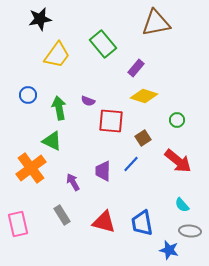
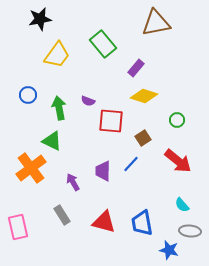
pink rectangle: moved 3 px down
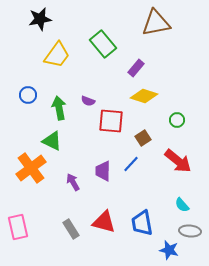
gray rectangle: moved 9 px right, 14 px down
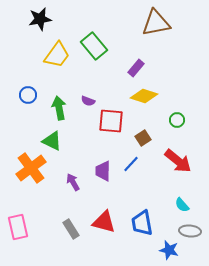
green rectangle: moved 9 px left, 2 px down
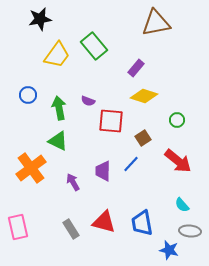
green triangle: moved 6 px right
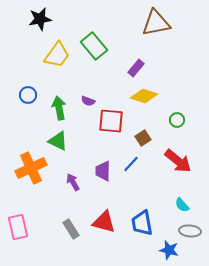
orange cross: rotated 12 degrees clockwise
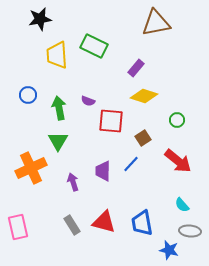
green rectangle: rotated 24 degrees counterclockwise
yellow trapezoid: rotated 140 degrees clockwise
green triangle: rotated 35 degrees clockwise
purple arrow: rotated 12 degrees clockwise
gray rectangle: moved 1 px right, 4 px up
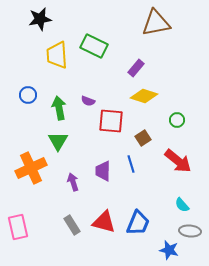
blue line: rotated 60 degrees counterclockwise
blue trapezoid: moved 4 px left; rotated 148 degrees counterclockwise
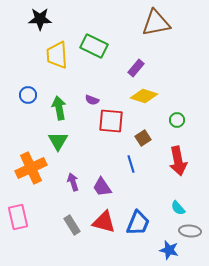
black star: rotated 10 degrees clockwise
purple semicircle: moved 4 px right, 1 px up
red arrow: rotated 40 degrees clockwise
purple trapezoid: moved 1 px left, 16 px down; rotated 35 degrees counterclockwise
cyan semicircle: moved 4 px left, 3 px down
pink rectangle: moved 10 px up
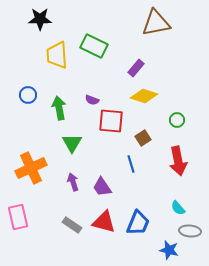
green triangle: moved 14 px right, 2 px down
gray rectangle: rotated 24 degrees counterclockwise
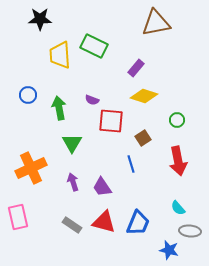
yellow trapezoid: moved 3 px right
